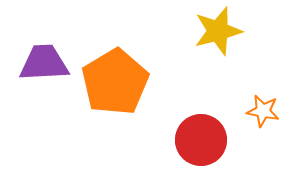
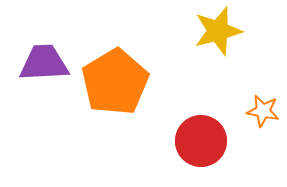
red circle: moved 1 px down
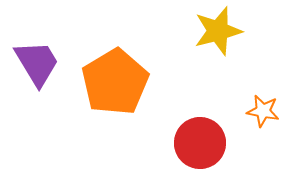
purple trapezoid: moved 7 px left; rotated 62 degrees clockwise
red circle: moved 1 px left, 2 px down
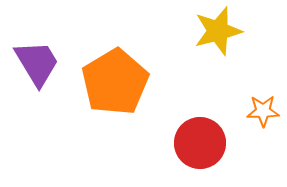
orange star: rotated 12 degrees counterclockwise
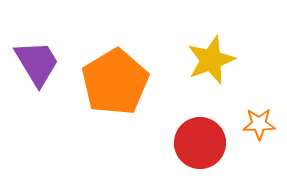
yellow star: moved 7 px left, 29 px down; rotated 6 degrees counterclockwise
orange star: moved 4 px left, 13 px down
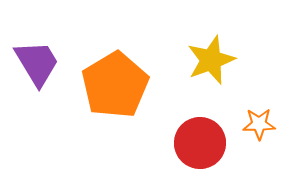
orange pentagon: moved 3 px down
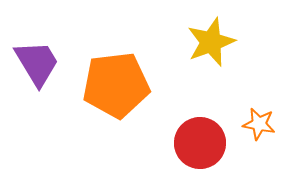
yellow star: moved 18 px up
orange pentagon: moved 1 px right; rotated 24 degrees clockwise
orange star: rotated 12 degrees clockwise
